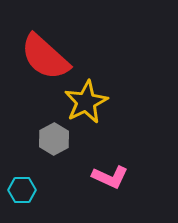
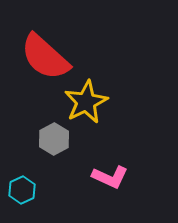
cyan hexagon: rotated 24 degrees counterclockwise
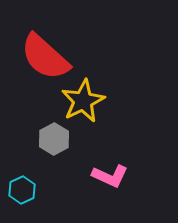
yellow star: moved 3 px left, 1 px up
pink L-shape: moved 1 px up
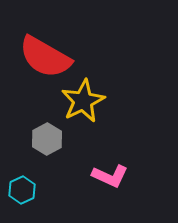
red semicircle: rotated 12 degrees counterclockwise
gray hexagon: moved 7 px left
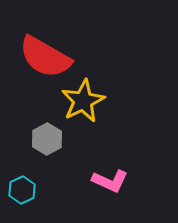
pink L-shape: moved 5 px down
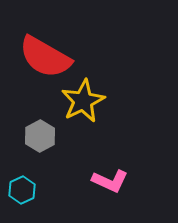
gray hexagon: moved 7 px left, 3 px up
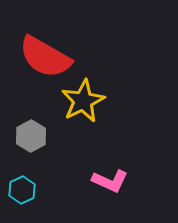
gray hexagon: moved 9 px left
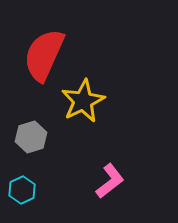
red semicircle: moved 1 px left, 2 px up; rotated 84 degrees clockwise
gray hexagon: moved 1 px down; rotated 12 degrees clockwise
pink L-shape: rotated 63 degrees counterclockwise
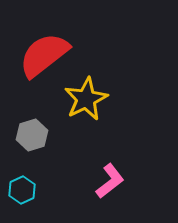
red semicircle: rotated 28 degrees clockwise
yellow star: moved 3 px right, 2 px up
gray hexagon: moved 1 px right, 2 px up
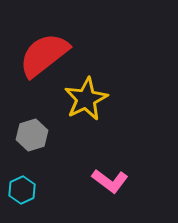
pink L-shape: rotated 75 degrees clockwise
